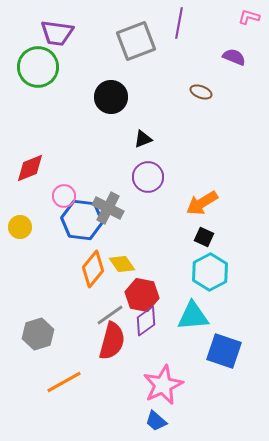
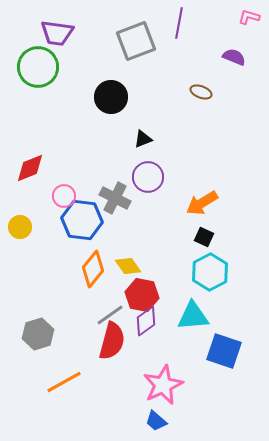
gray cross: moved 7 px right, 10 px up
yellow diamond: moved 6 px right, 2 px down
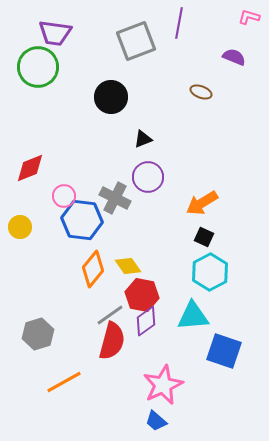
purple trapezoid: moved 2 px left
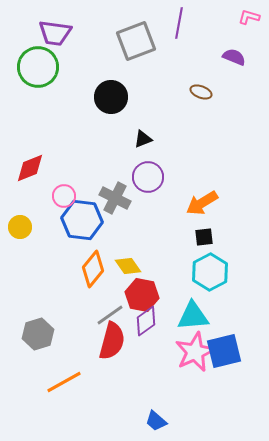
black square: rotated 30 degrees counterclockwise
blue square: rotated 33 degrees counterclockwise
pink star: moved 32 px right, 33 px up
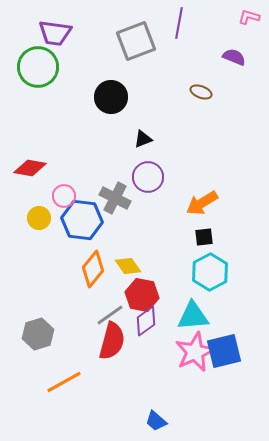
red diamond: rotated 32 degrees clockwise
yellow circle: moved 19 px right, 9 px up
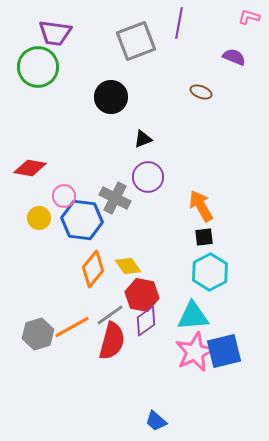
orange arrow: moved 1 px left, 3 px down; rotated 92 degrees clockwise
orange line: moved 8 px right, 55 px up
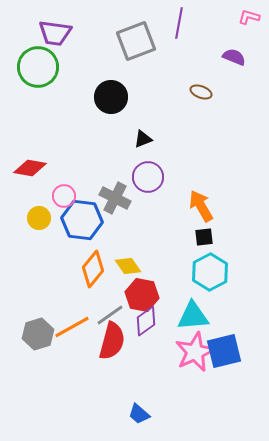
blue trapezoid: moved 17 px left, 7 px up
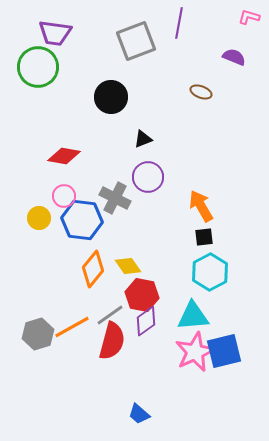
red diamond: moved 34 px right, 12 px up
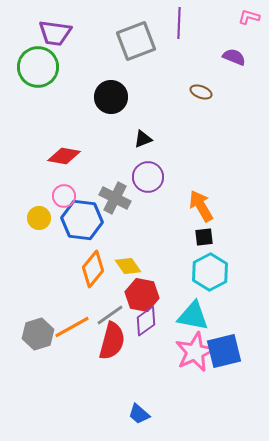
purple line: rotated 8 degrees counterclockwise
cyan triangle: rotated 16 degrees clockwise
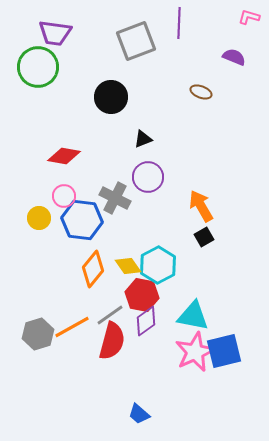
black square: rotated 24 degrees counterclockwise
cyan hexagon: moved 52 px left, 7 px up
